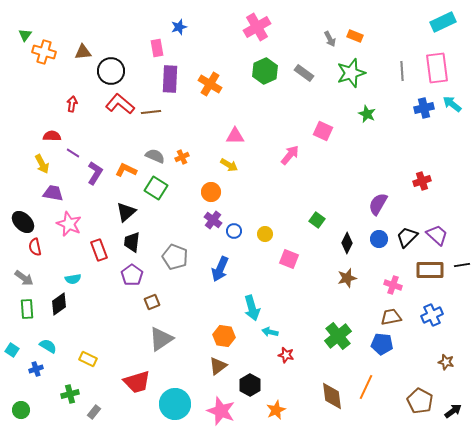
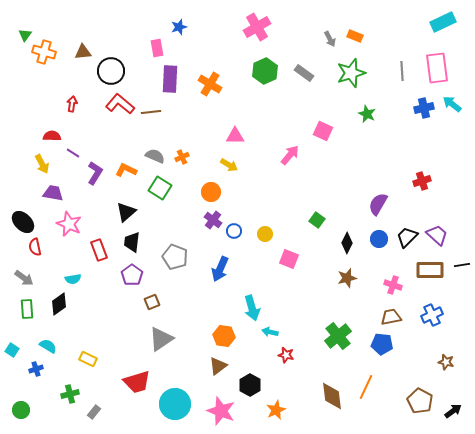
green square at (156, 188): moved 4 px right
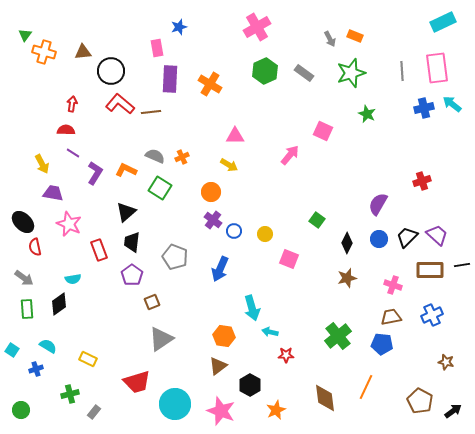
red semicircle at (52, 136): moved 14 px right, 6 px up
red star at (286, 355): rotated 14 degrees counterclockwise
brown diamond at (332, 396): moved 7 px left, 2 px down
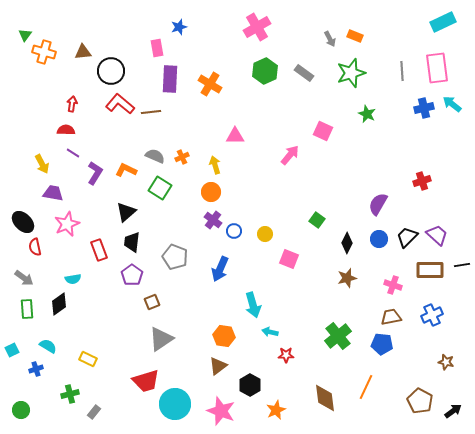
yellow arrow at (229, 165): moved 14 px left; rotated 138 degrees counterclockwise
pink star at (69, 224): moved 2 px left; rotated 25 degrees clockwise
cyan arrow at (252, 308): moved 1 px right, 3 px up
cyan square at (12, 350): rotated 32 degrees clockwise
red trapezoid at (137, 382): moved 9 px right, 1 px up
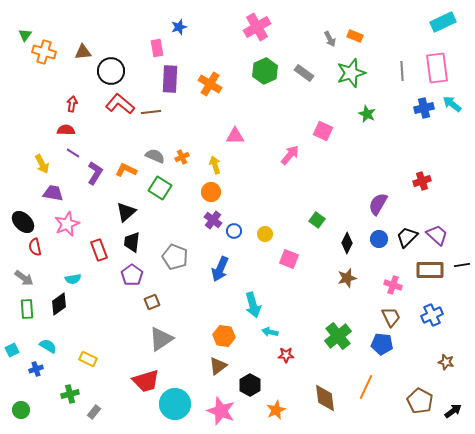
brown trapezoid at (391, 317): rotated 75 degrees clockwise
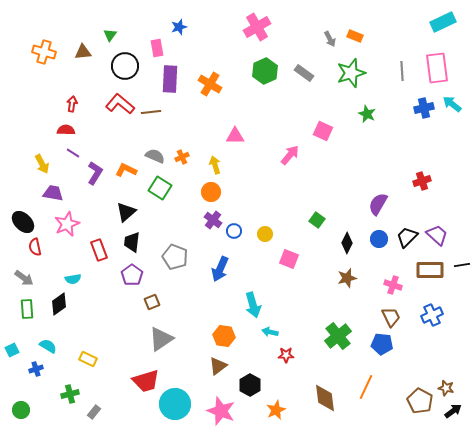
green triangle at (25, 35): moved 85 px right
black circle at (111, 71): moved 14 px right, 5 px up
brown star at (446, 362): moved 26 px down
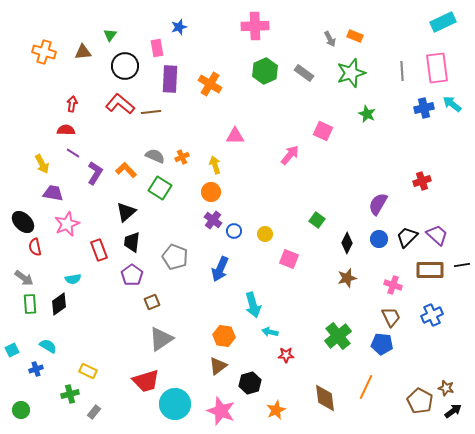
pink cross at (257, 27): moved 2 px left, 1 px up; rotated 28 degrees clockwise
orange L-shape at (126, 170): rotated 20 degrees clockwise
green rectangle at (27, 309): moved 3 px right, 5 px up
yellow rectangle at (88, 359): moved 12 px down
black hexagon at (250, 385): moved 2 px up; rotated 15 degrees clockwise
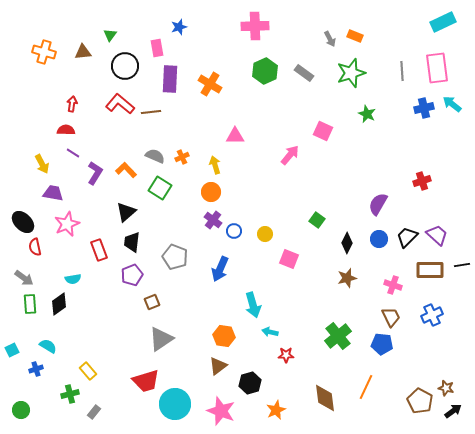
purple pentagon at (132, 275): rotated 15 degrees clockwise
yellow rectangle at (88, 371): rotated 24 degrees clockwise
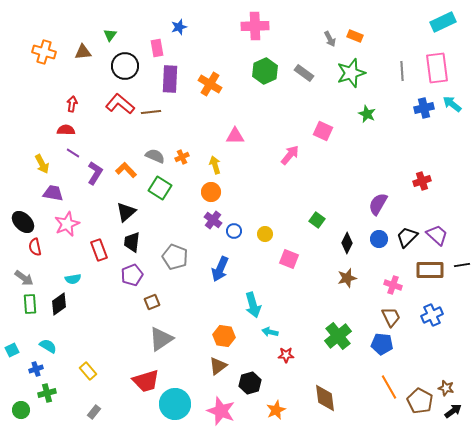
orange line at (366, 387): moved 23 px right; rotated 55 degrees counterclockwise
green cross at (70, 394): moved 23 px left, 1 px up
